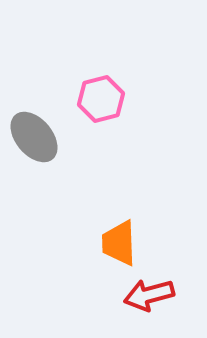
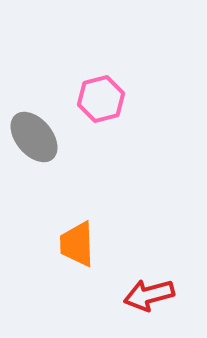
orange trapezoid: moved 42 px left, 1 px down
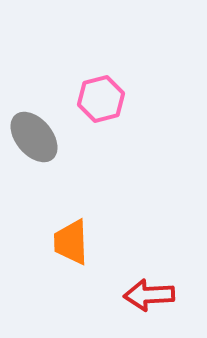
orange trapezoid: moved 6 px left, 2 px up
red arrow: rotated 12 degrees clockwise
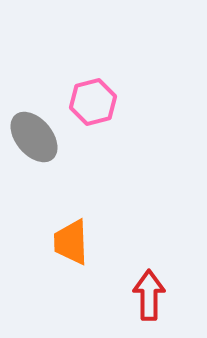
pink hexagon: moved 8 px left, 3 px down
red arrow: rotated 93 degrees clockwise
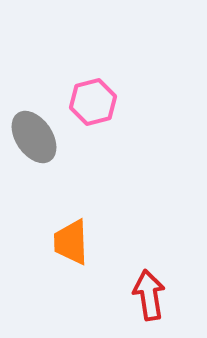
gray ellipse: rotated 6 degrees clockwise
red arrow: rotated 9 degrees counterclockwise
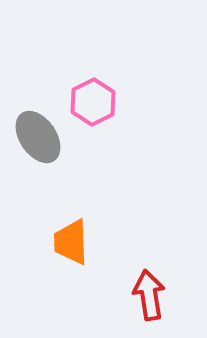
pink hexagon: rotated 12 degrees counterclockwise
gray ellipse: moved 4 px right
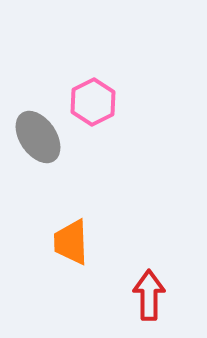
red arrow: rotated 9 degrees clockwise
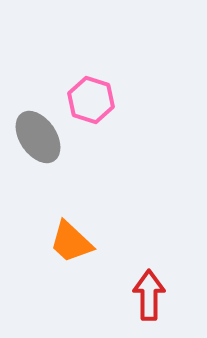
pink hexagon: moved 2 px left, 2 px up; rotated 15 degrees counterclockwise
orange trapezoid: rotated 45 degrees counterclockwise
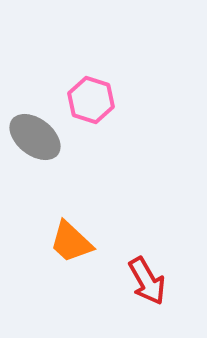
gray ellipse: moved 3 px left; rotated 18 degrees counterclockwise
red arrow: moved 2 px left, 14 px up; rotated 150 degrees clockwise
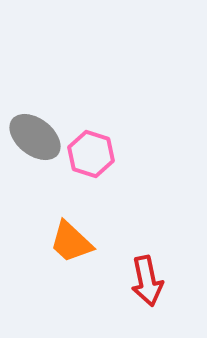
pink hexagon: moved 54 px down
red arrow: rotated 18 degrees clockwise
